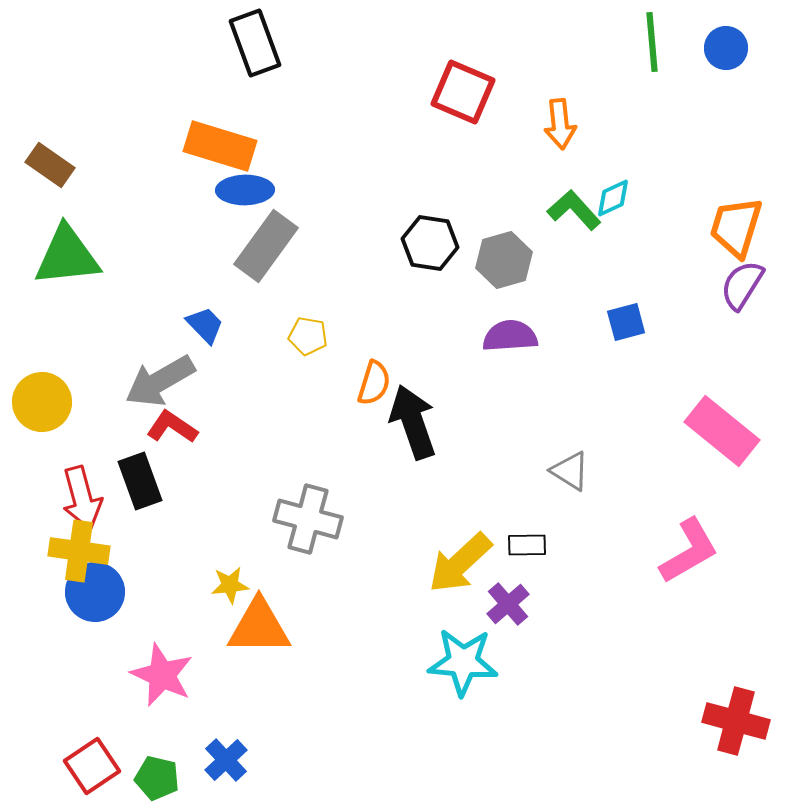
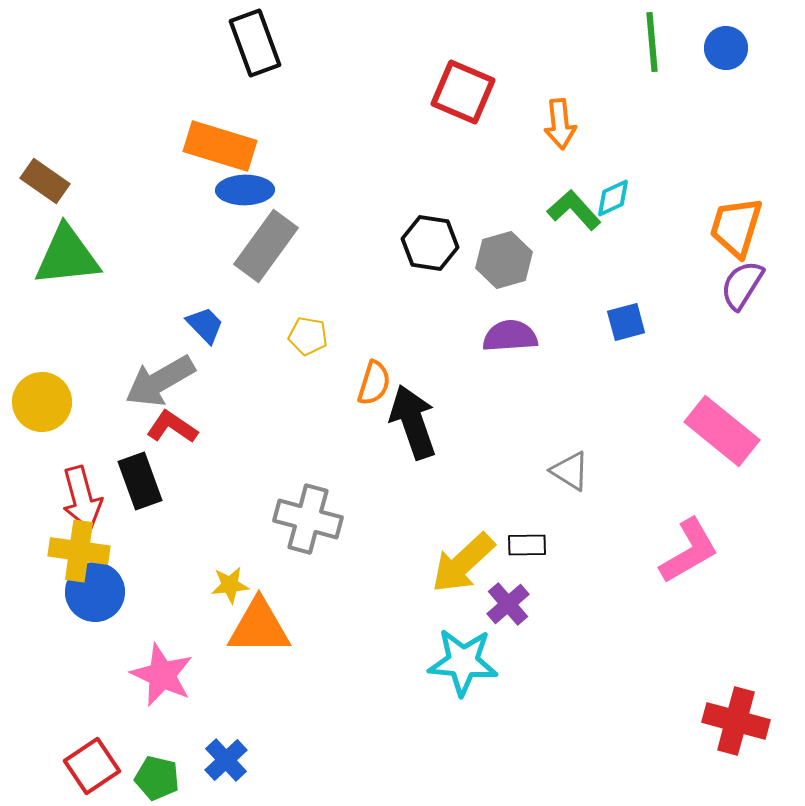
brown rectangle at (50, 165): moved 5 px left, 16 px down
yellow arrow at (460, 563): moved 3 px right
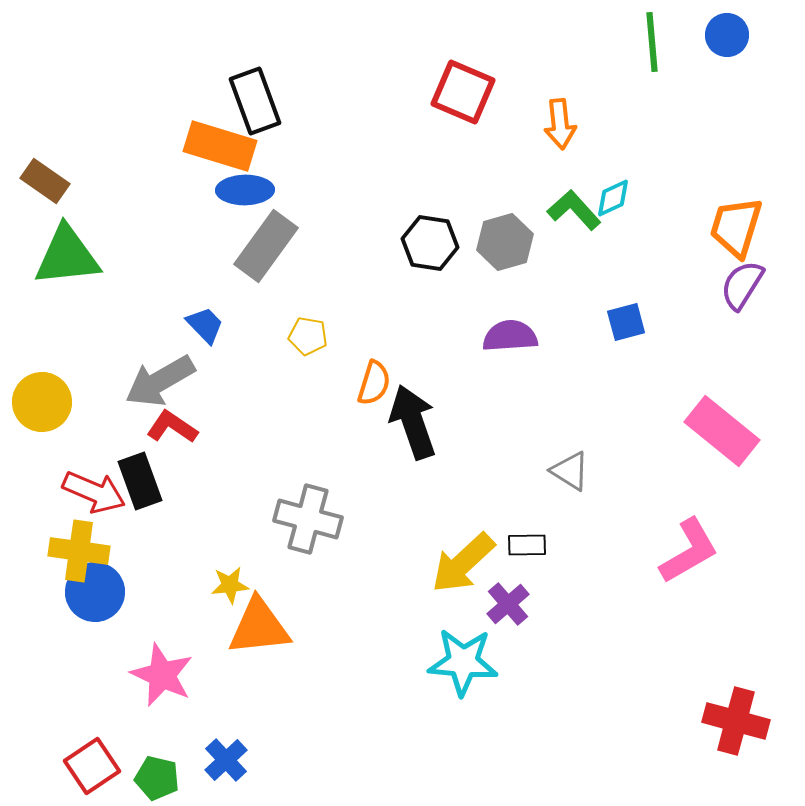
black rectangle at (255, 43): moved 58 px down
blue circle at (726, 48): moved 1 px right, 13 px up
gray hexagon at (504, 260): moved 1 px right, 18 px up
red arrow at (82, 498): moved 12 px right, 6 px up; rotated 52 degrees counterclockwise
orange triangle at (259, 627): rotated 6 degrees counterclockwise
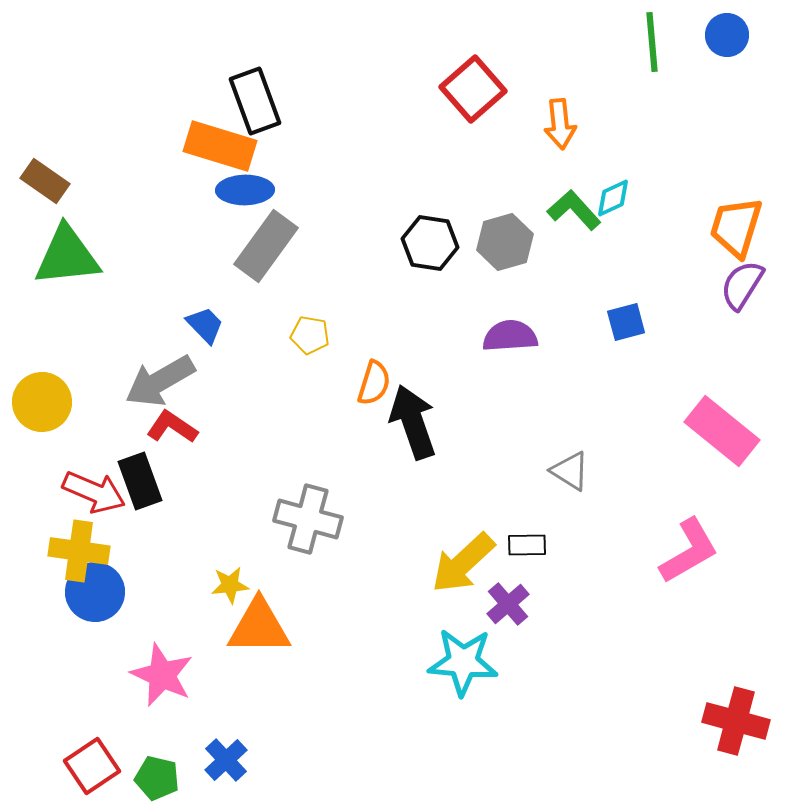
red square at (463, 92): moved 10 px right, 3 px up; rotated 26 degrees clockwise
yellow pentagon at (308, 336): moved 2 px right, 1 px up
orange triangle at (259, 627): rotated 6 degrees clockwise
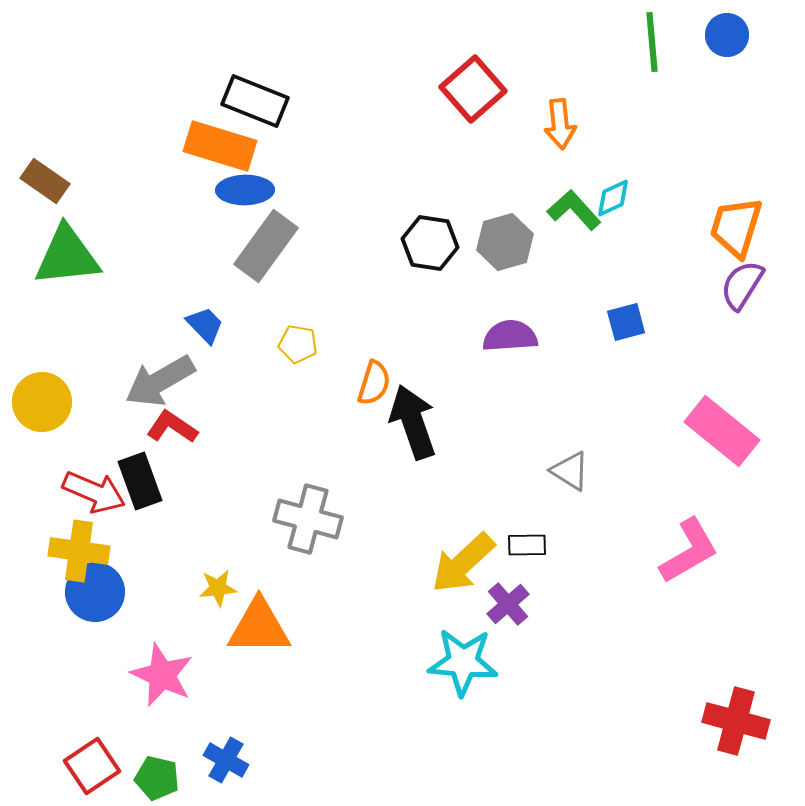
black rectangle at (255, 101): rotated 48 degrees counterclockwise
yellow pentagon at (310, 335): moved 12 px left, 9 px down
yellow star at (230, 585): moved 12 px left, 3 px down
blue cross at (226, 760): rotated 18 degrees counterclockwise
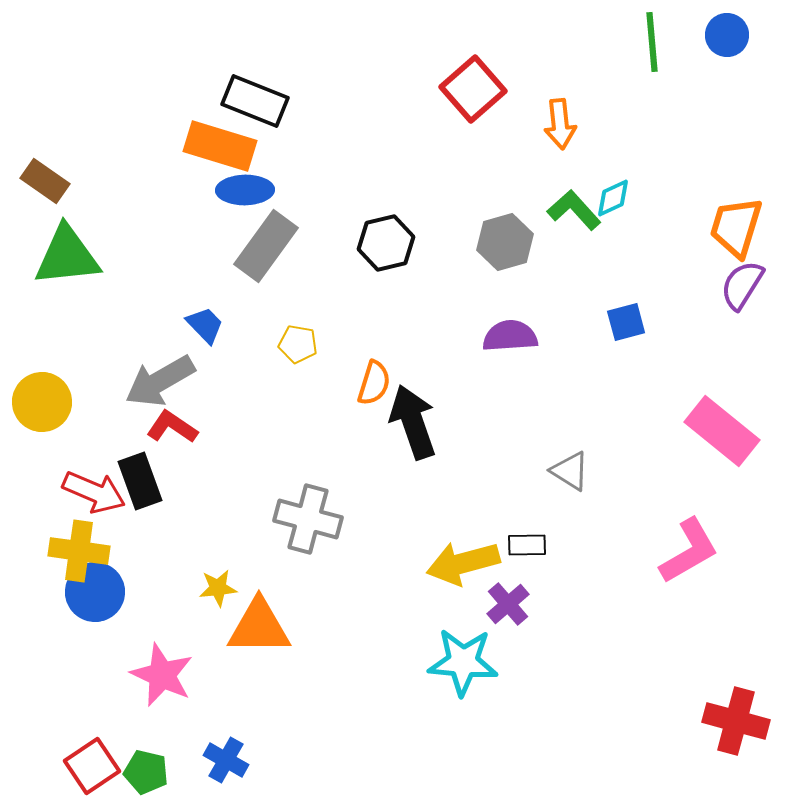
black hexagon at (430, 243): moved 44 px left; rotated 22 degrees counterclockwise
yellow arrow at (463, 563): rotated 28 degrees clockwise
green pentagon at (157, 778): moved 11 px left, 6 px up
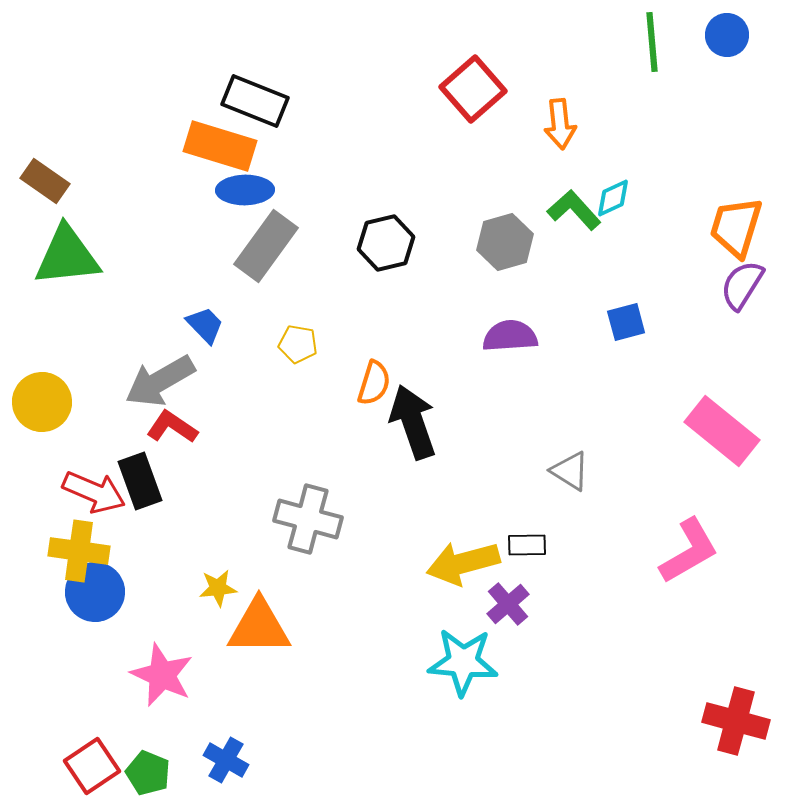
green pentagon at (146, 772): moved 2 px right, 1 px down; rotated 9 degrees clockwise
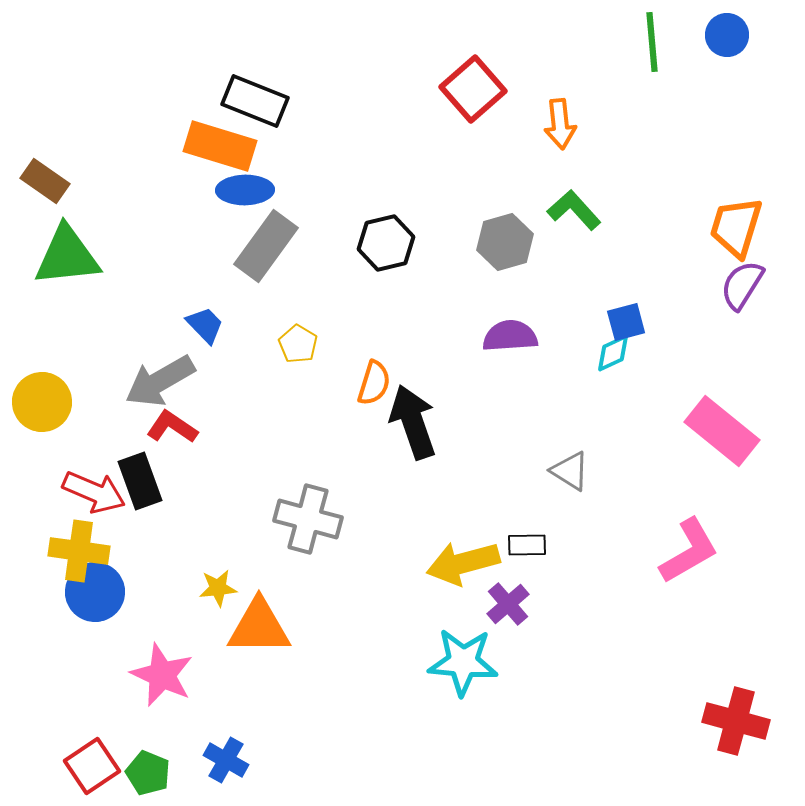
cyan diamond at (613, 198): moved 155 px down
yellow pentagon at (298, 344): rotated 21 degrees clockwise
